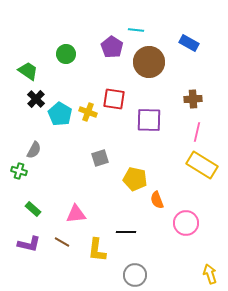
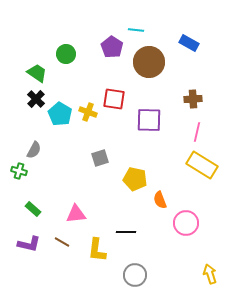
green trapezoid: moved 9 px right, 2 px down
orange semicircle: moved 3 px right
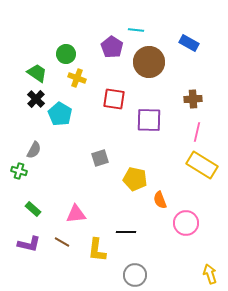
yellow cross: moved 11 px left, 34 px up
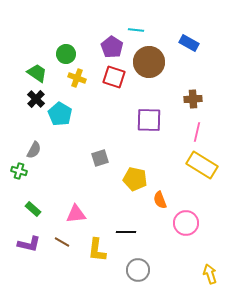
red square: moved 22 px up; rotated 10 degrees clockwise
gray circle: moved 3 px right, 5 px up
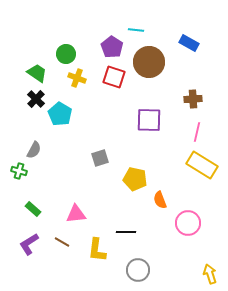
pink circle: moved 2 px right
purple L-shape: rotated 135 degrees clockwise
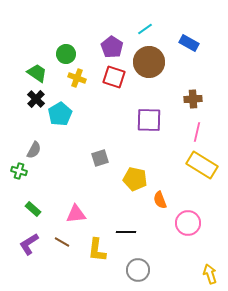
cyan line: moved 9 px right, 1 px up; rotated 42 degrees counterclockwise
cyan pentagon: rotated 10 degrees clockwise
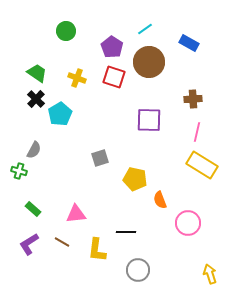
green circle: moved 23 px up
